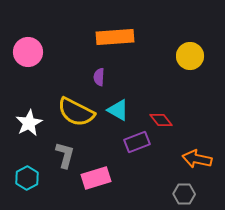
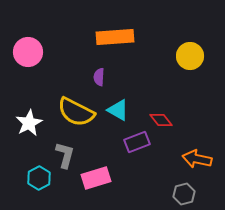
cyan hexagon: moved 12 px right
gray hexagon: rotated 15 degrees counterclockwise
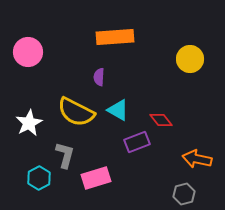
yellow circle: moved 3 px down
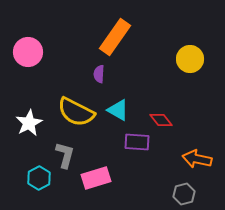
orange rectangle: rotated 51 degrees counterclockwise
purple semicircle: moved 3 px up
purple rectangle: rotated 25 degrees clockwise
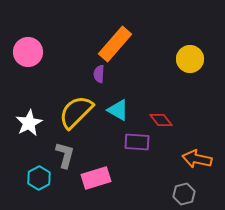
orange rectangle: moved 7 px down; rotated 6 degrees clockwise
yellow semicircle: rotated 108 degrees clockwise
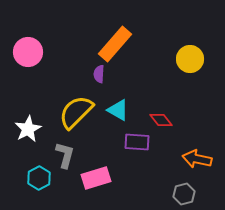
white star: moved 1 px left, 6 px down
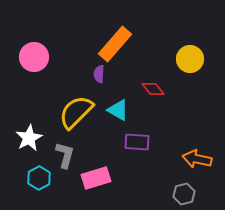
pink circle: moved 6 px right, 5 px down
red diamond: moved 8 px left, 31 px up
white star: moved 1 px right, 9 px down
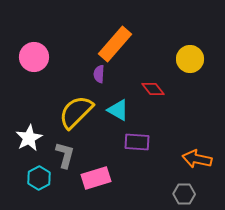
gray hexagon: rotated 15 degrees clockwise
